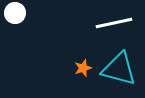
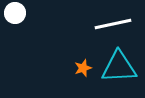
white line: moved 1 px left, 1 px down
cyan triangle: moved 2 px up; rotated 18 degrees counterclockwise
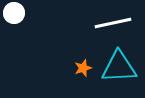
white circle: moved 1 px left
white line: moved 1 px up
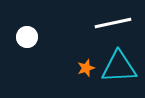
white circle: moved 13 px right, 24 px down
orange star: moved 3 px right
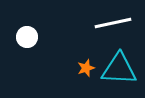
cyan triangle: moved 2 px down; rotated 6 degrees clockwise
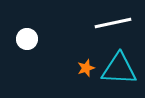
white circle: moved 2 px down
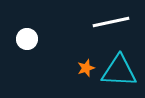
white line: moved 2 px left, 1 px up
cyan triangle: moved 2 px down
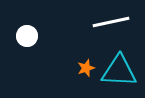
white circle: moved 3 px up
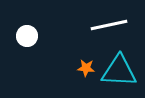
white line: moved 2 px left, 3 px down
orange star: rotated 24 degrees clockwise
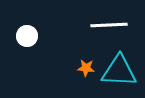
white line: rotated 9 degrees clockwise
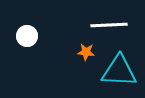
orange star: moved 16 px up
